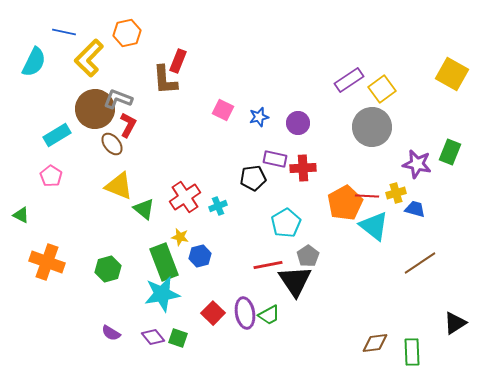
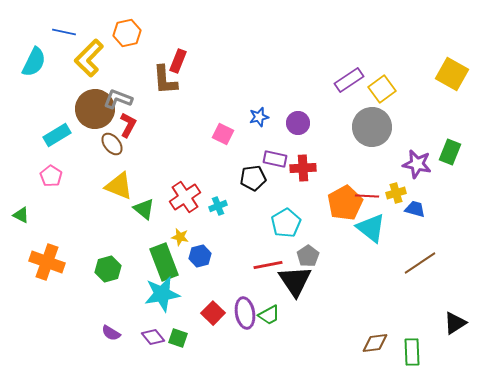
pink square at (223, 110): moved 24 px down
cyan triangle at (374, 226): moved 3 px left, 2 px down
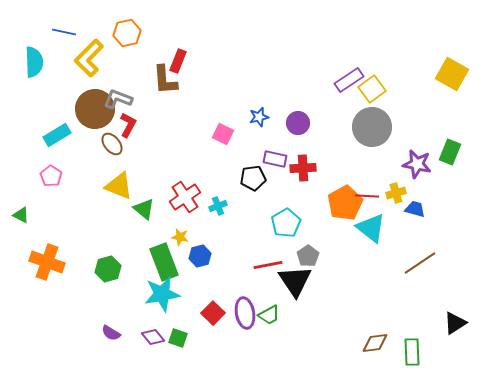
cyan semicircle at (34, 62): rotated 28 degrees counterclockwise
yellow square at (382, 89): moved 10 px left
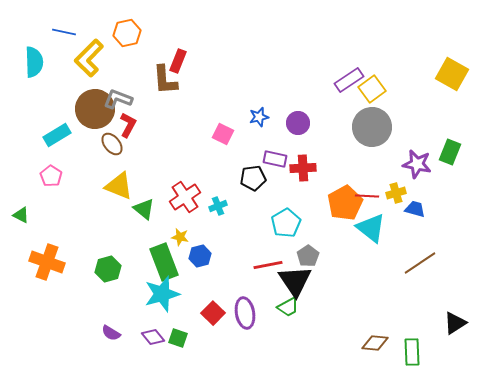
cyan star at (162, 294): rotated 6 degrees counterclockwise
green trapezoid at (269, 315): moved 19 px right, 8 px up
brown diamond at (375, 343): rotated 12 degrees clockwise
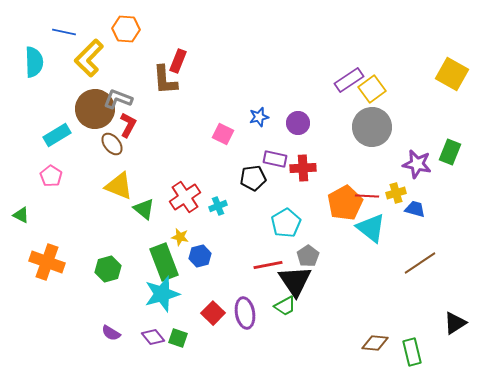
orange hexagon at (127, 33): moved 1 px left, 4 px up; rotated 16 degrees clockwise
green trapezoid at (288, 307): moved 3 px left, 1 px up
green rectangle at (412, 352): rotated 12 degrees counterclockwise
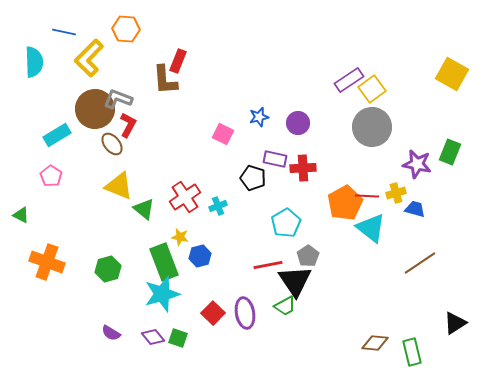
black pentagon at (253, 178): rotated 25 degrees clockwise
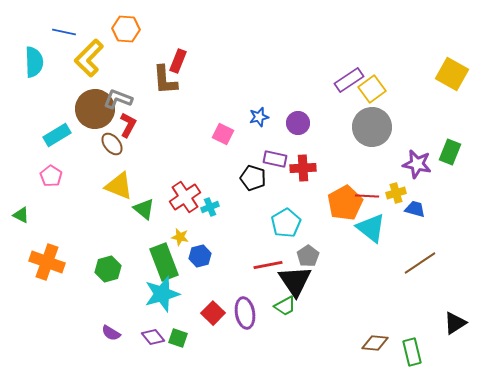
cyan cross at (218, 206): moved 8 px left, 1 px down
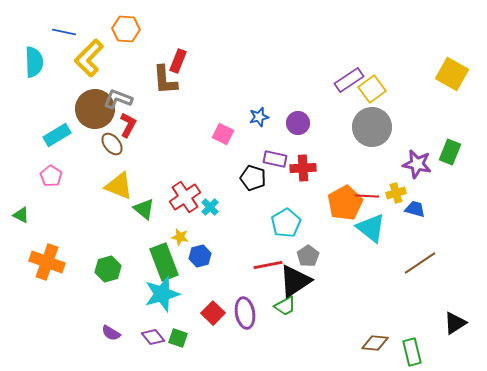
cyan cross at (210, 207): rotated 24 degrees counterclockwise
black triangle at (295, 281): rotated 30 degrees clockwise
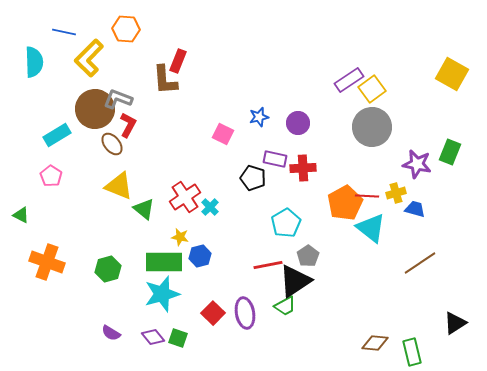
green rectangle at (164, 262): rotated 69 degrees counterclockwise
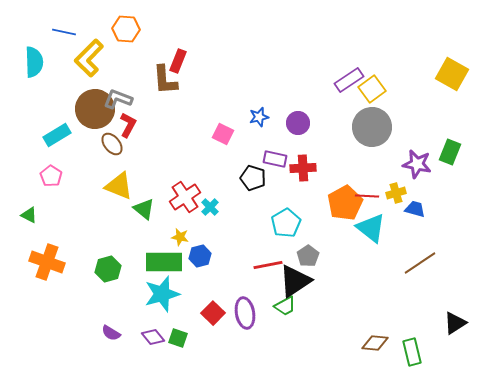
green triangle at (21, 215): moved 8 px right
